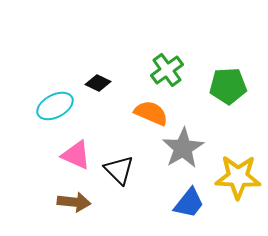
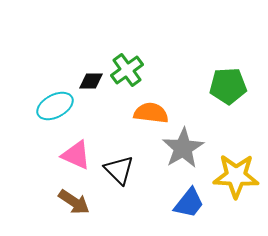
green cross: moved 40 px left
black diamond: moved 7 px left, 2 px up; rotated 25 degrees counterclockwise
orange semicircle: rotated 16 degrees counterclockwise
yellow star: moved 2 px left, 1 px up
brown arrow: rotated 28 degrees clockwise
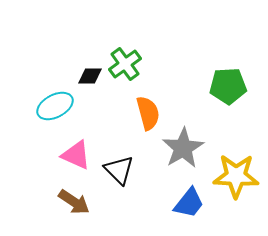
green cross: moved 2 px left, 6 px up
black diamond: moved 1 px left, 5 px up
orange semicircle: moved 3 px left; rotated 68 degrees clockwise
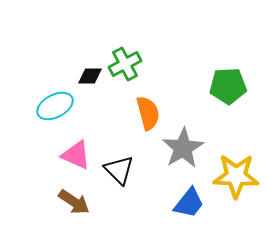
green cross: rotated 8 degrees clockwise
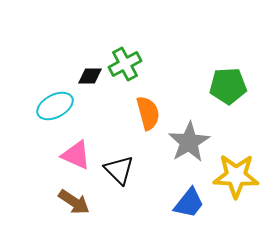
gray star: moved 6 px right, 6 px up
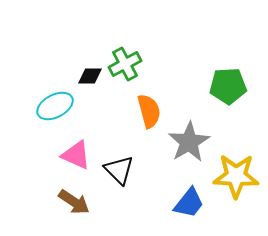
orange semicircle: moved 1 px right, 2 px up
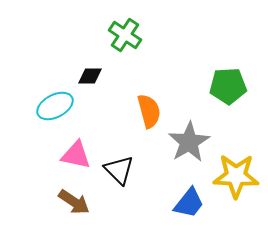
green cross: moved 29 px up; rotated 28 degrees counterclockwise
pink triangle: rotated 12 degrees counterclockwise
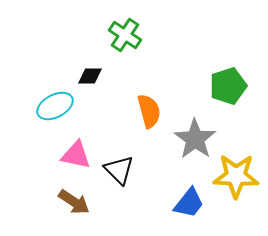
green pentagon: rotated 15 degrees counterclockwise
gray star: moved 6 px right, 3 px up; rotated 6 degrees counterclockwise
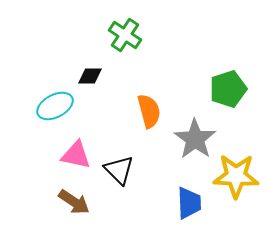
green pentagon: moved 3 px down
blue trapezoid: rotated 40 degrees counterclockwise
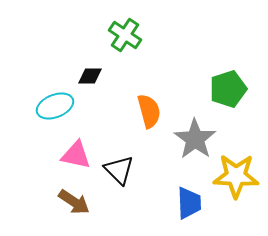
cyan ellipse: rotated 6 degrees clockwise
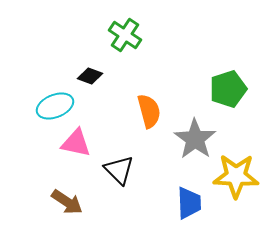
black diamond: rotated 20 degrees clockwise
pink triangle: moved 12 px up
brown arrow: moved 7 px left
